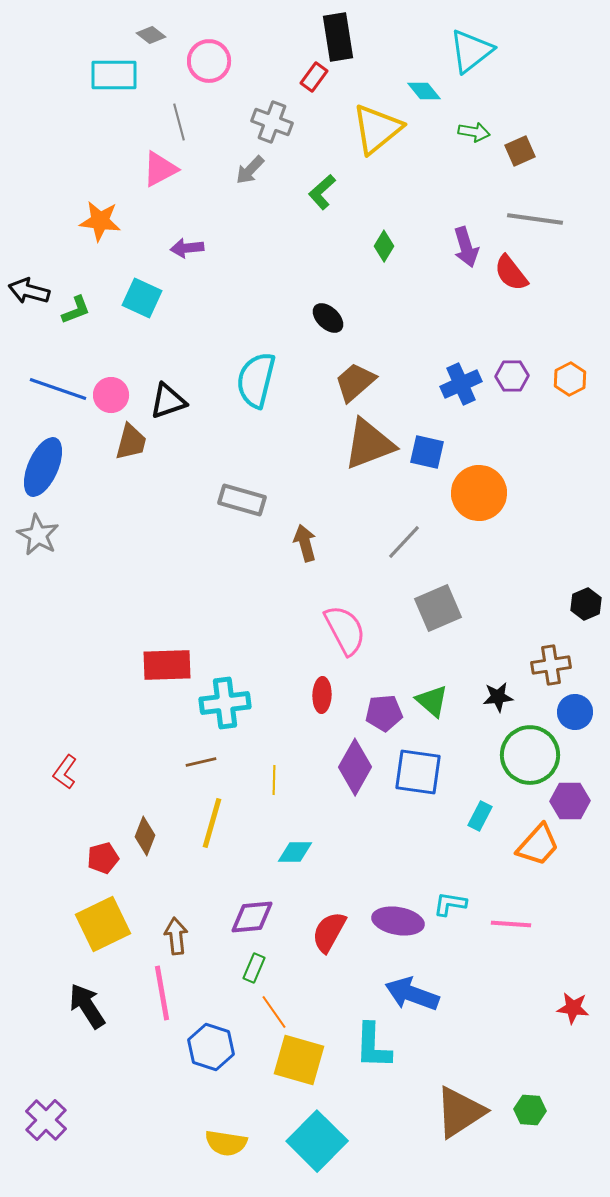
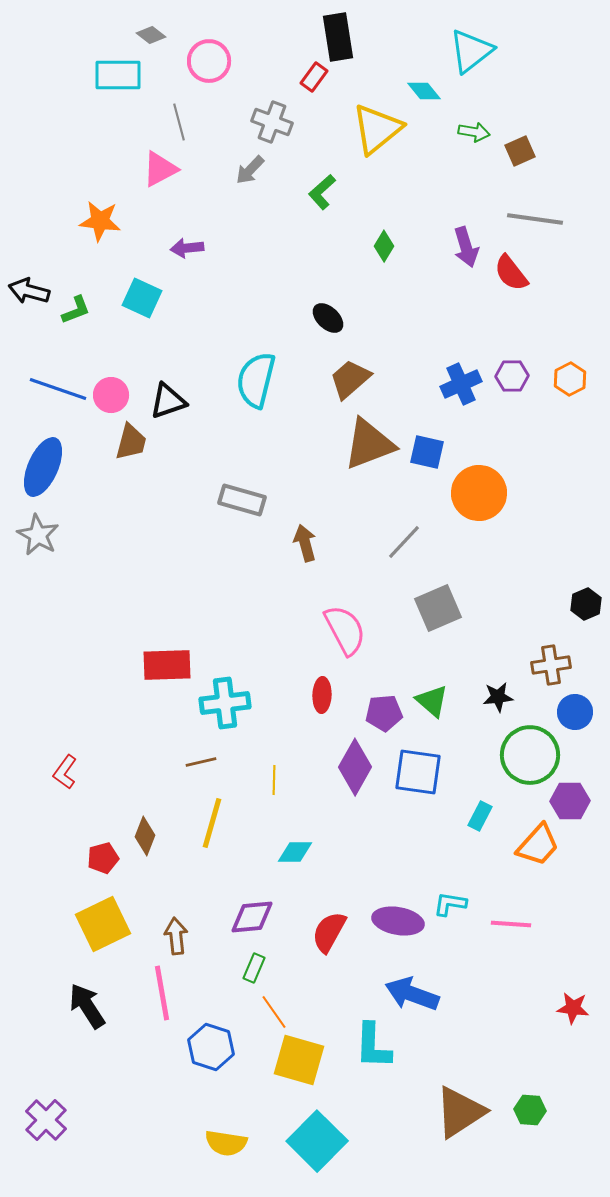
cyan rectangle at (114, 75): moved 4 px right
brown trapezoid at (355, 382): moved 5 px left, 3 px up
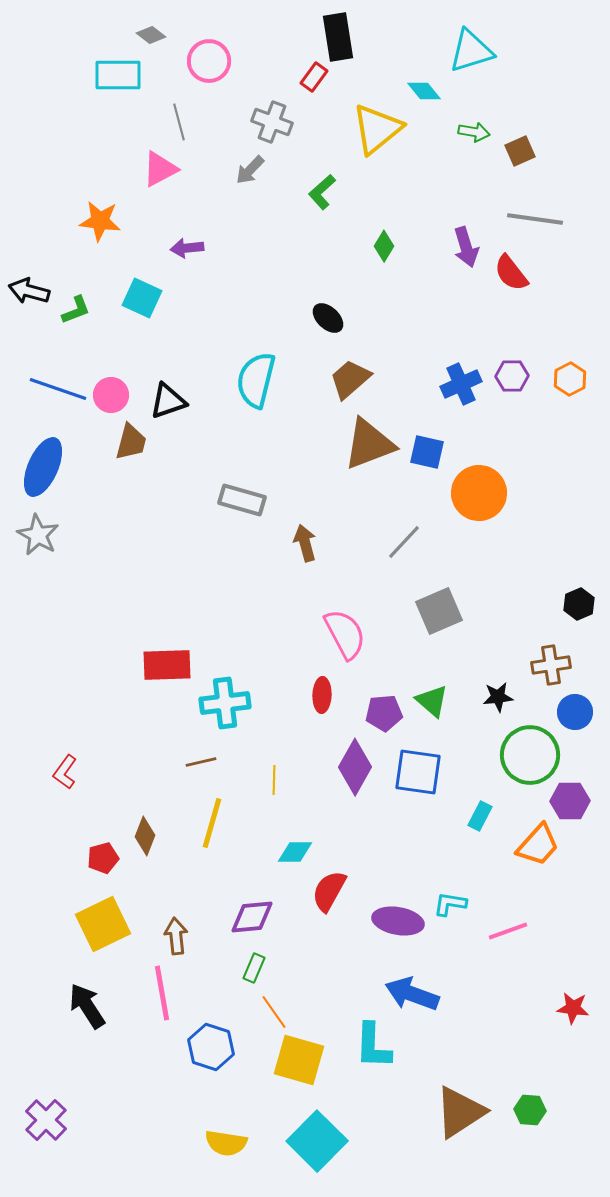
cyan triangle at (471, 51): rotated 21 degrees clockwise
black hexagon at (586, 604): moved 7 px left
gray square at (438, 608): moved 1 px right, 3 px down
pink semicircle at (345, 630): moved 4 px down
pink line at (511, 924): moved 3 px left, 7 px down; rotated 24 degrees counterclockwise
red semicircle at (329, 932): moved 41 px up
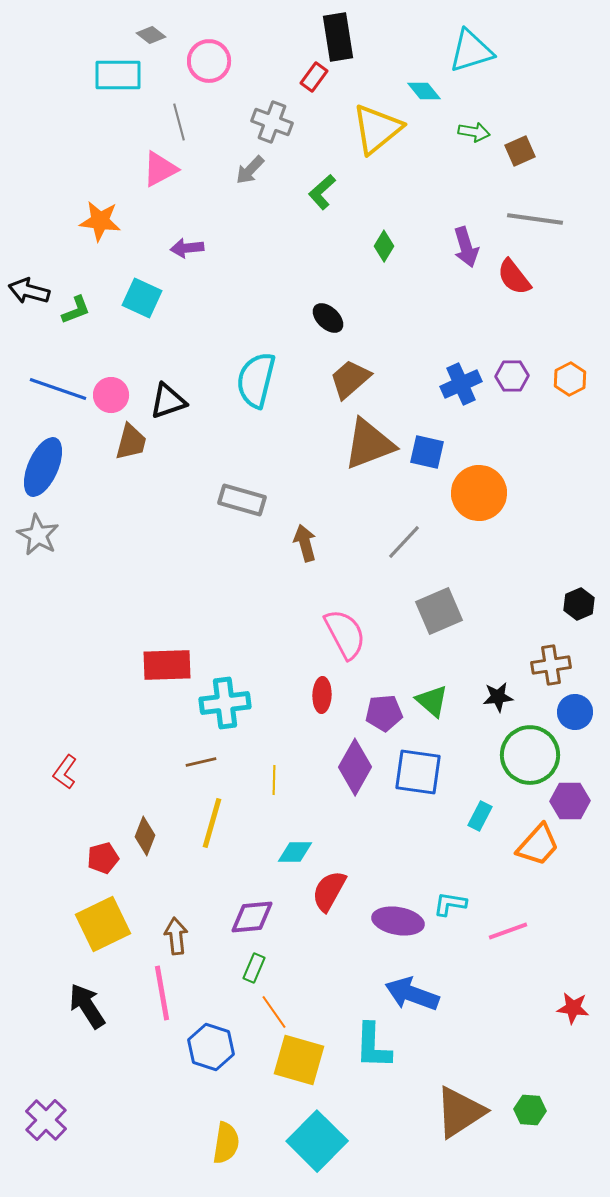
red semicircle at (511, 273): moved 3 px right, 4 px down
yellow semicircle at (226, 1143): rotated 90 degrees counterclockwise
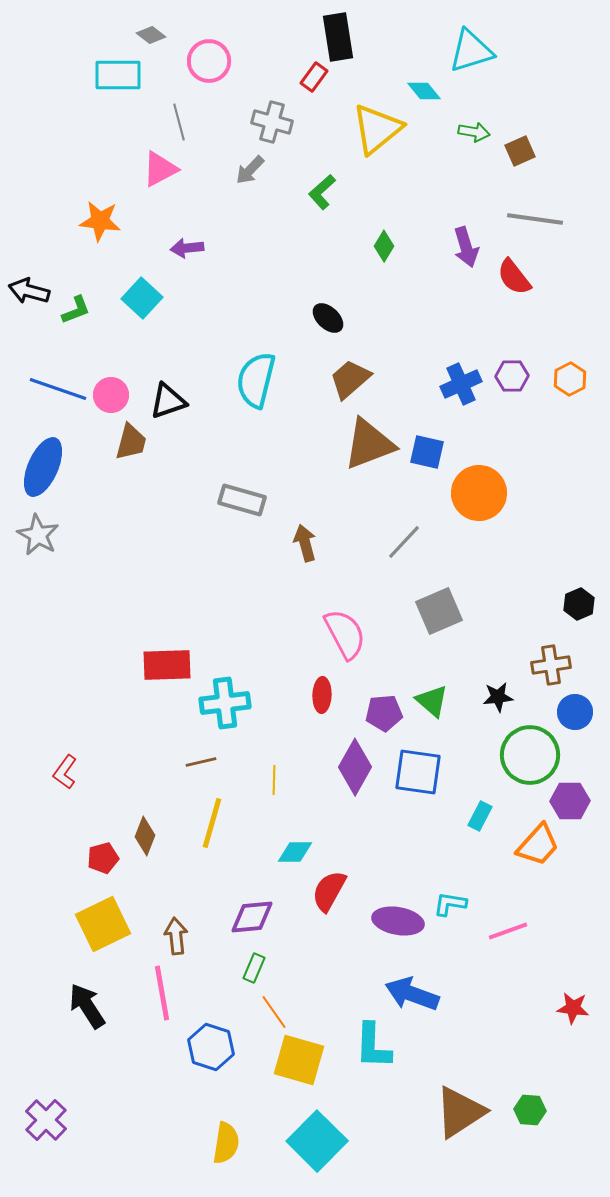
gray cross at (272, 122): rotated 6 degrees counterclockwise
cyan square at (142, 298): rotated 18 degrees clockwise
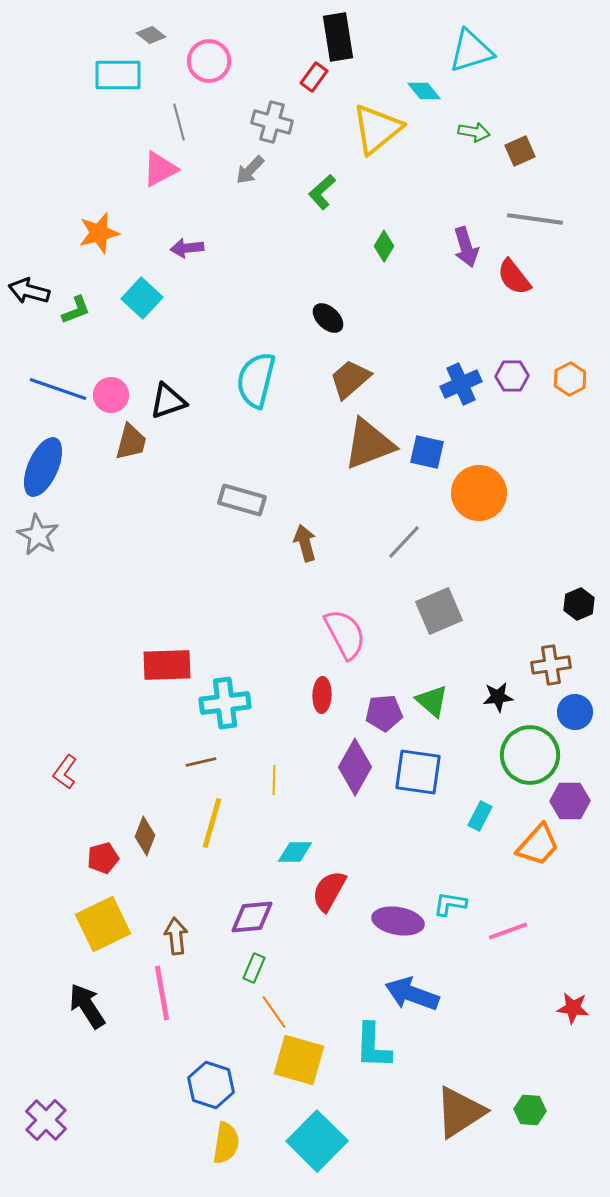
orange star at (100, 221): moved 1 px left, 12 px down; rotated 21 degrees counterclockwise
blue hexagon at (211, 1047): moved 38 px down
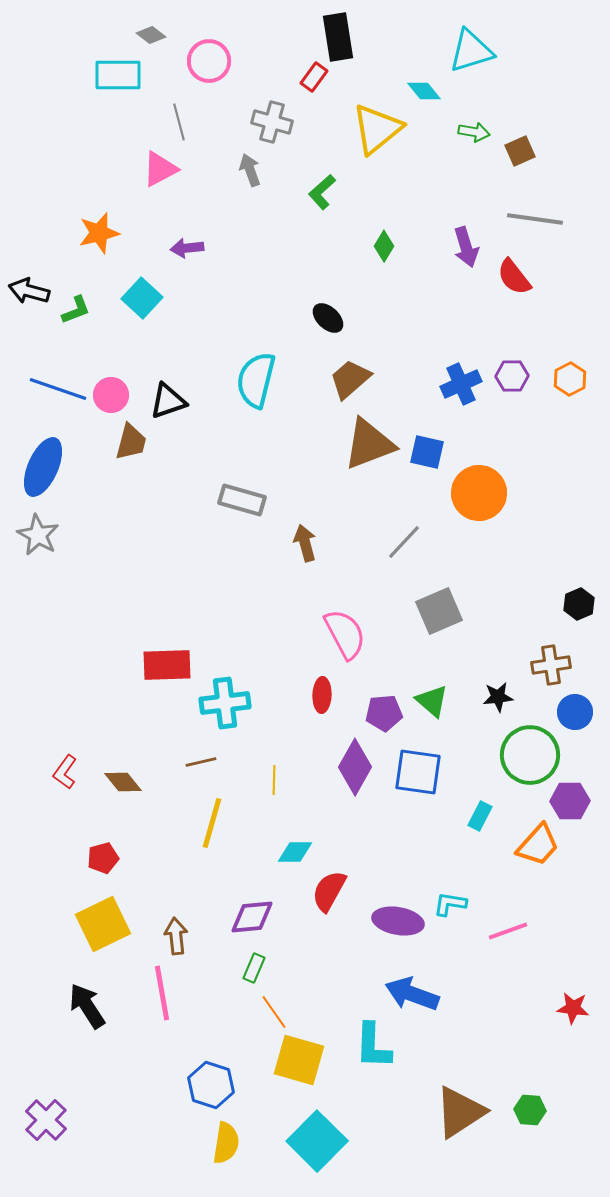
gray arrow at (250, 170): rotated 116 degrees clockwise
brown diamond at (145, 836): moved 22 px left, 54 px up; rotated 60 degrees counterclockwise
